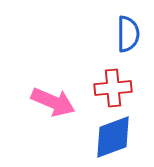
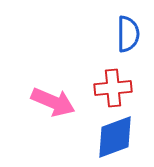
blue diamond: moved 2 px right
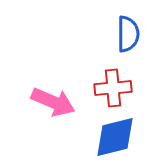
blue diamond: rotated 6 degrees clockwise
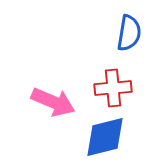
blue semicircle: moved 1 px right, 1 px up; rotated 9 degrees clockwise
blue diamond: moved 10 px left
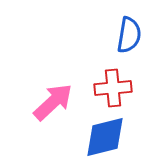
blue semicircle: moved 2 px down
pink arrow: rotated 66 degrees counterclockwise
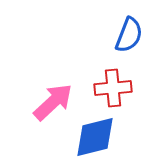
blue semicircle: rotated 12 degrees clockwise
blue diamond: moved 10 px left
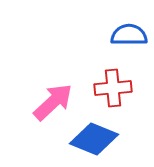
blue semicircle: rotated 111 degrees counterclockwise
blue diamond: moved 1 px left, 2 px down; rotated 36 degrees clockwise
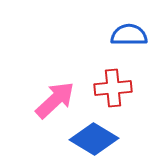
pink arrow: moved 2 px right, 2 px up
blue diamond: rotated 9 degrees clockwise
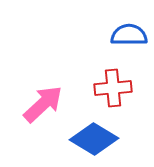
pink arrow: moved 12 px left, 4 px down
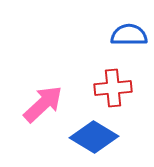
blue diamond: moved 2 px up
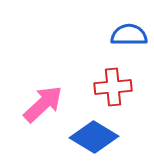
red cross: moved 1 px up
